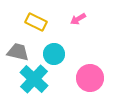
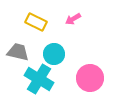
pink arrow: moved 5 px left
cyan cross: moved 5 px right; rotated 12 degrees counterclockwise
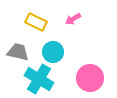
cyan circle: moved 1 px left, 2 px up
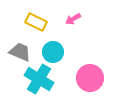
gray trapezoid: moved 2 px right; rotated 10 degrees clockwise
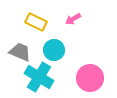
cyan circle: moved 1 px right, 2 px up
cyan cross: moved 2 px up
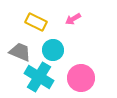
cyan circle: moved 1 px left
pink circle: moved 9 px left
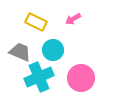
cyan cross: rotated 36 degrees clockwise
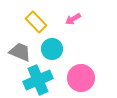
yellow rectangle: rotated 20 degrees clockwise
cyan circle: moved 1 px left, 1 px up
cyan cross: moved 1 px left, 3 px down
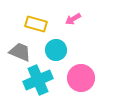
yellow rectangle: moved 2 px down; rotated 30 degrees counterclockwise
cyan circle: moved 4 px right, 1 px down
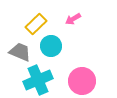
yellow rectangle: rotated 60 degrees counterclockwise
cyan circle: moved 5 px left, 4 px up
pink circle: moved 1 px right, 3 px down
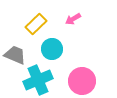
cyan circle: moved 1 px right, 3 px down
gray trapezoid: moved 5 px left, 3 px down
